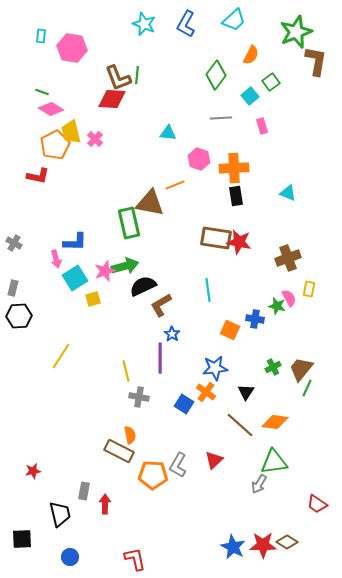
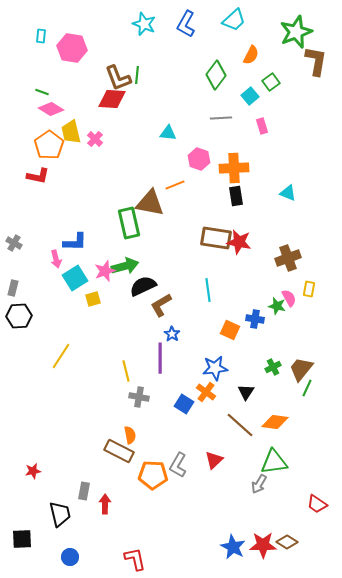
orange pentagon at (55, 145): moved 6 px left; rotated 8 degrees counterclockwise
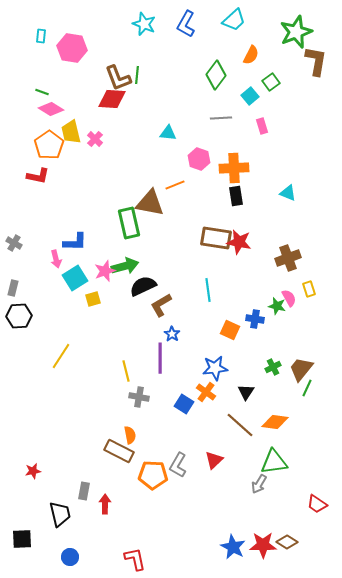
yellow rectangle at (309, 289): rotated 28 degrees counterclockwise
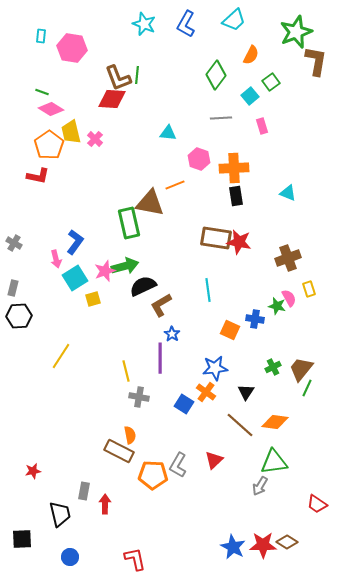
blue L-shape at (75, 242): rotated 55 degrees counterclockwise
gray arrow at (259, 484): moved 1 px right, 2 px down
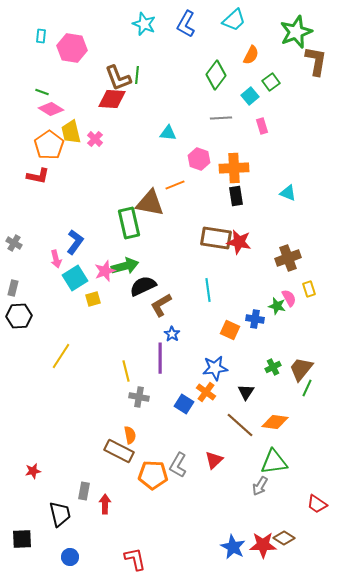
brown diamond at (287, 542): moved 3 px left, 4 px up
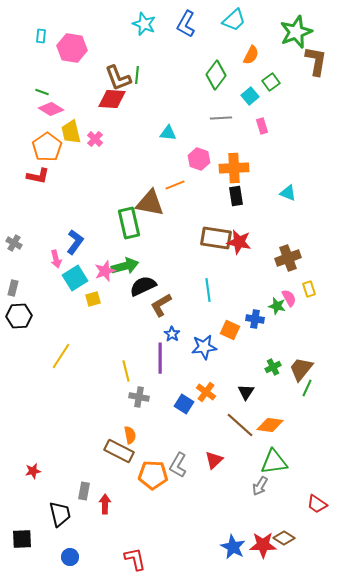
orange pentagon at (49, 145): moved 2 px left, 2 px down
blue star at (215, 368): moved 11 px left, 21 px up
orange diamond at (275, 422): moved 5 px left, 3 px down
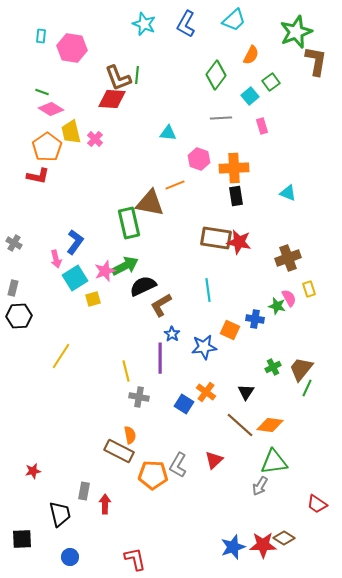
green arrow at (125, 266): rotated 12 degrees counterclockwise
blue star at (233, 547): rotated 25 degrees clockwise
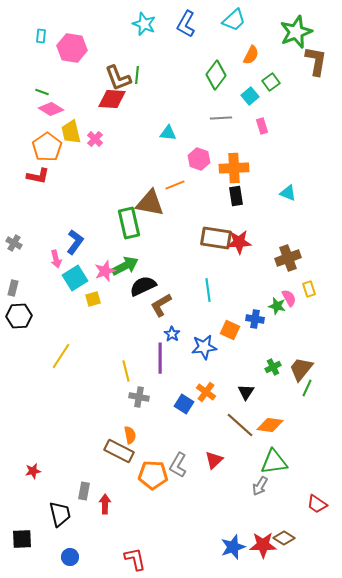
red star at (239, 242): rotated 15 degrees counterclockwise
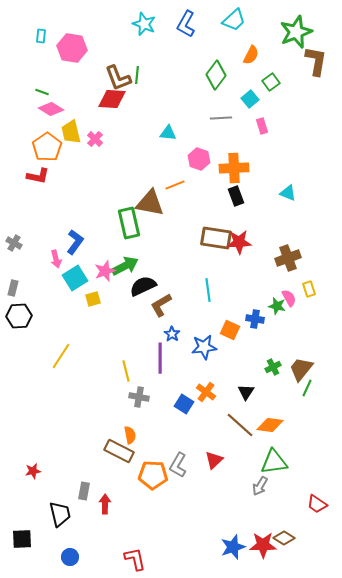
cyan square at (250, 96): moved 3 px down
black rectangle at (236, 196): rotated 12 degrees counterclockwise
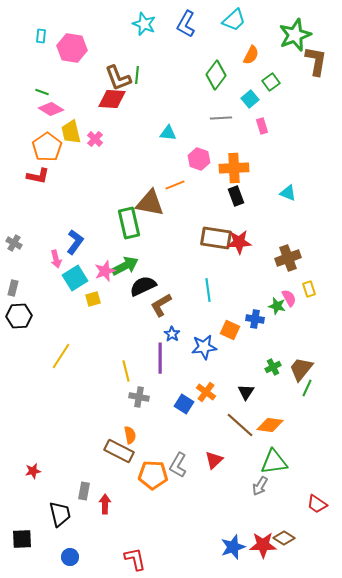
green star at (296, 32): moved 1 px left, 3 px down
